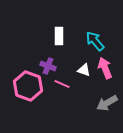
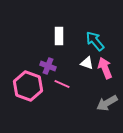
white triangle: moved 3 px right, 7 px up
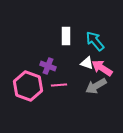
white rectangle: moved 7 px right
pink arrow: moved 3 px left; rotated 35 degrees counterclockwise
pink line: moved 3 px left, 1 px down; rotated 28 degrees counterclockwise
gray arrow: moved 11 px left, 17 px up
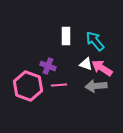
white triangle: moved 1 px left, 1 px down
gray arrow: rotated 25 degrees clockwise
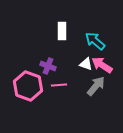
white rectangle: moved 4 px left, 5 px up
cyan arrow: rotated 10 degrees counterclockwise
pink arrow: moved 3 px up
gray arrow: rotated 135 degrees clockwise
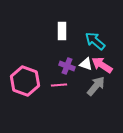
purple cross: moved 19 px right
pink hexagon: moved 3 px left, 5 px up
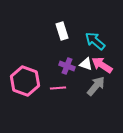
white rectangle: rotated 18 degrees counterclockwise
pink line: moved 1 px left, 3 px down
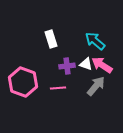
white rectangle: moved 11 px left, 8 px down
purple cross: rotated 28 degrees counterclockwise
pink hexagon: moved 2 px left, 1 px down
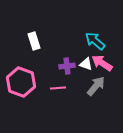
white rectangle: moved 17 px left, 2 px down
pink arrow: moved 2 px up
pink hexagon: moved 2 px left
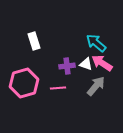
cyan arrow: moved 1 px right, 2 px down
pink hexagon: moved 3 px right, 1 px down; rotated 24 degrees clockwise
